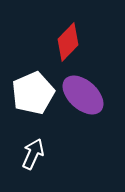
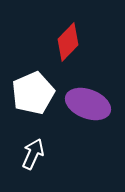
purple ellipse: moved 5 px right, 9 px down; rotated 21 degrees counterclockwise
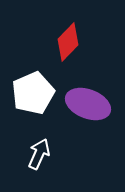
white arrow: moved 6 px right
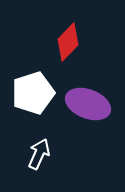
white pentagon: rotated 6 degrees clockwise
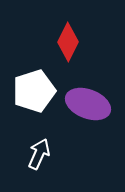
red diamond: rotated 18 degrees counterclockwise
white pentagon: moved 1 px right, 2 px up
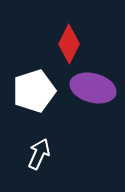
red diamond: moved 1 px right, 2 px down
purple ellipse: moved 5 px right, 16 px up; rotated 6 degrees counterclockwise
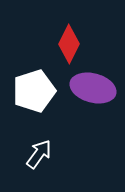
white arrow: rotated 12 degrees clockwise
